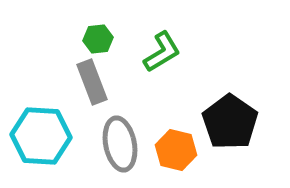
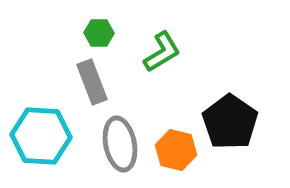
green hexagon: moved 1 px right, 6 px up; rotated 8 degrees clockwise
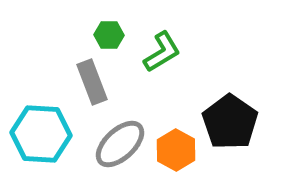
green hexagon: moved 10 px right, 2 px down
cyan hexagon: moved 2 px up
gray ellipse: rotated 58 degrees clockwise
orange hexagon: rotated 15 degrees clockwise
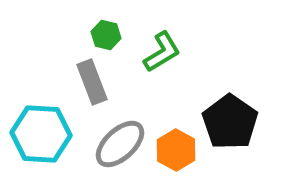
green hexagon: moved 3 px left; rotated 12 degrees clockwise
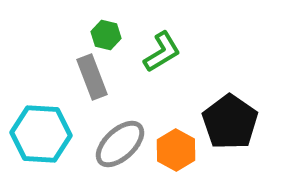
gray rectangle: moved 5 px up
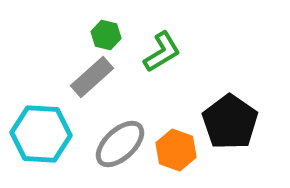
gray rectangle: rotated 69 degrees clockwise
orange hexagon: rotated 9 degrees counterclockwise
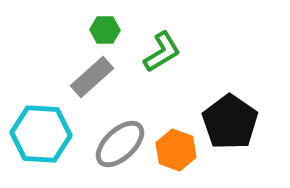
green hexagon: moved 1 px left, 5 px up; rotated 12 degrees counterclockwise
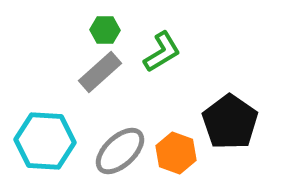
gray rectangle: moved 8 px right, 5 px up
cyan hexagon: moved 4 px right, 7 px down
gray ellipse: moved 7 px down
orange hexagon: moved 3 px down
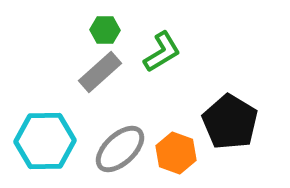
black pentagon: rotated 4 degrees counterclockwise
cyan hexagon: rotated 4 degrees counterclockwise
gray ellipse: moved 2 px up
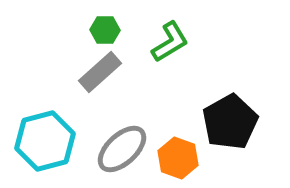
green L-shape: moved 8 px right, 10 px up
black pentagon: rotated 12 degrees clockwise
cyan hexagon: rotated 14 degrees counterclockwise
gray ellipse: moved 2 px right
orange hexagon: moved 2 px right, 5 px down
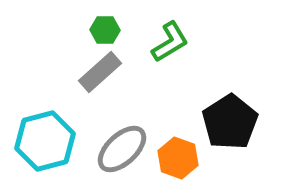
black pentagon: rotated 4 degrees counterclockwise
